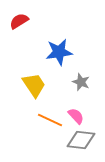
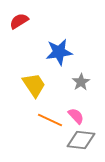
gray star: rotated 18 degrees clockwise
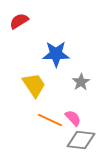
blue star: moved 3 px left, 2 px down; rotated 8 degrees clockwise
pink semicircle: moved 3 px left, 2 px down
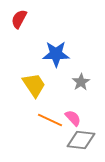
red semicircle: moved 2 px up; rotated 30 degrees counterclockwise
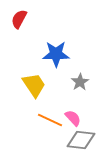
gray star: moved 1 px left
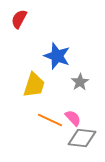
blue star: moved 1 px right, 2 px down; rotated 20 degrees clockwise
yellow trapezoid: rotated 52 degrees clockwise
gray diamond: moved 1 px right, 2 px up
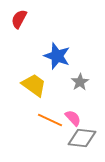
yellow trapezoid: rotated 72 degrees counterclockwise
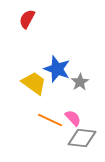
red semicircle: moved 8 px right
blue star: moved 13 px down
yellow trapezoid: moved 2 px up
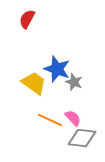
gray star: moved 6 px left; rotated 18 degrees counterclockwise
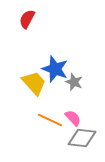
blue star: moved 2 px left
yellow trapezoid: rotated 12 degrees clockwise
